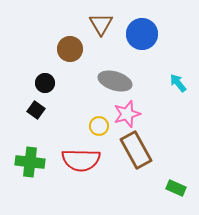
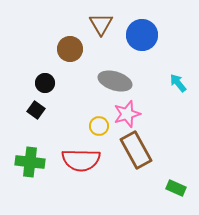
blue circle: moved 1 px down
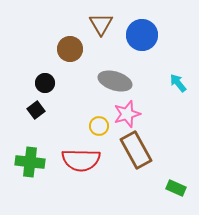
black square: rotated 18 degrees clockwise
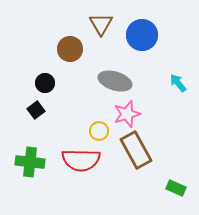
yellow circle: moved 5 px down
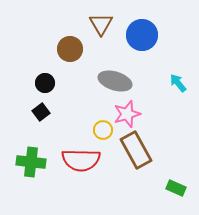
black square: moved 5 px right, 2 px down
yellow circle: moved 4 px right, 1 px up
green cross: moved 1 px right
